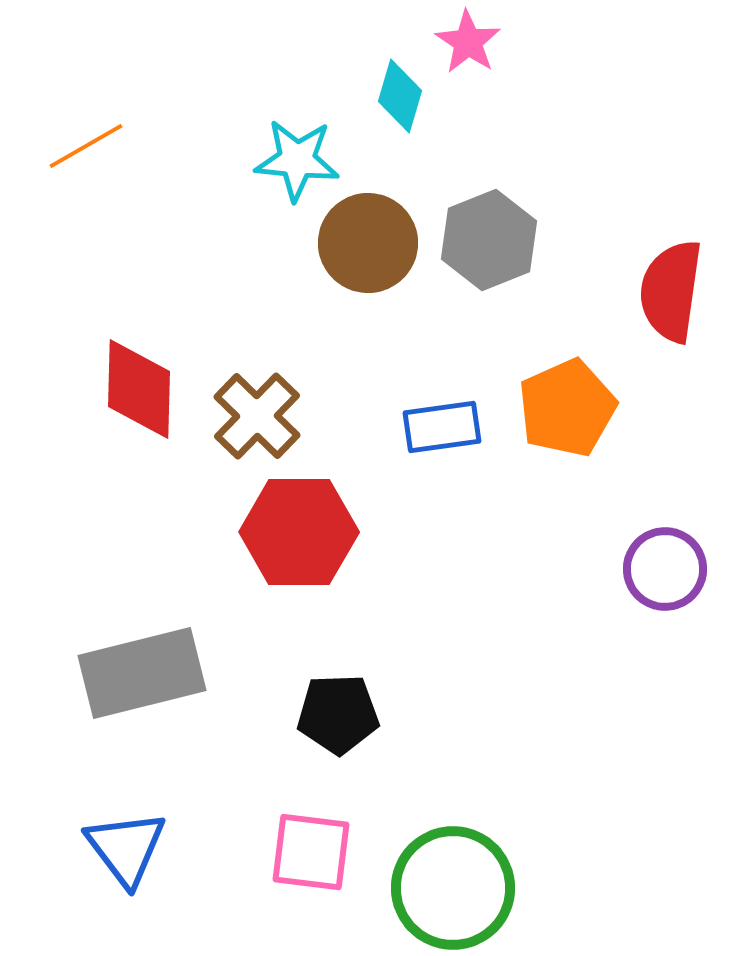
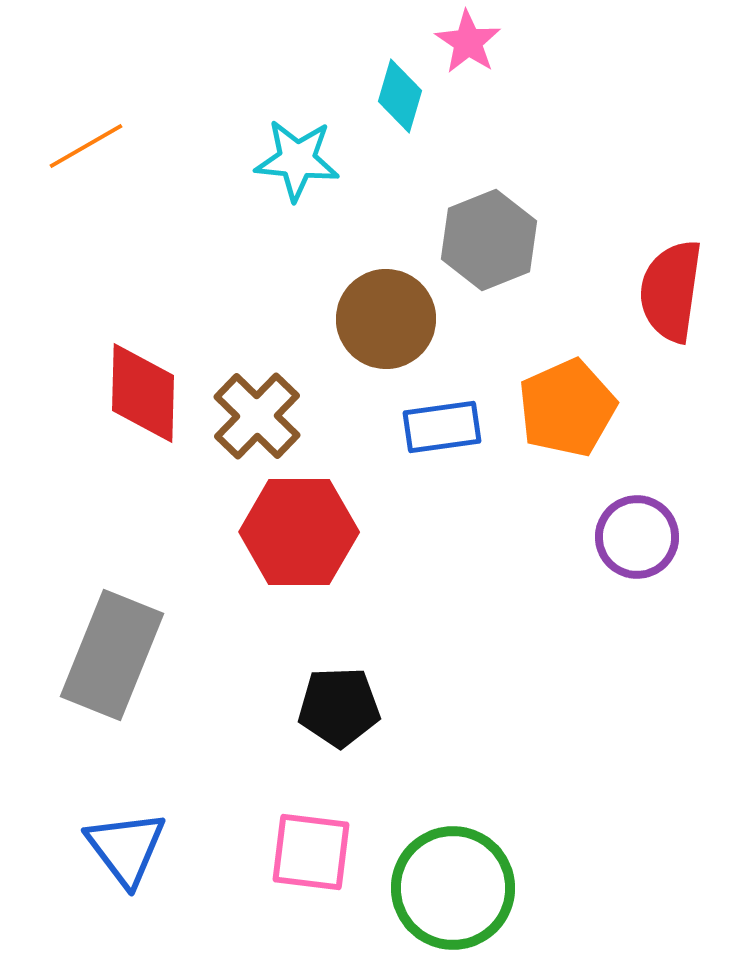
brown circle: moved 18 px right, 76 px down
red diamond: moved 4 px right, 4 px down
purple circle: moved 28 px left, 32 px up
gray rectangle: moved 30 px left, 18 px up; rotated 54 degrees counterclockwise
black pentagon: moved 1 px right, 7 px up
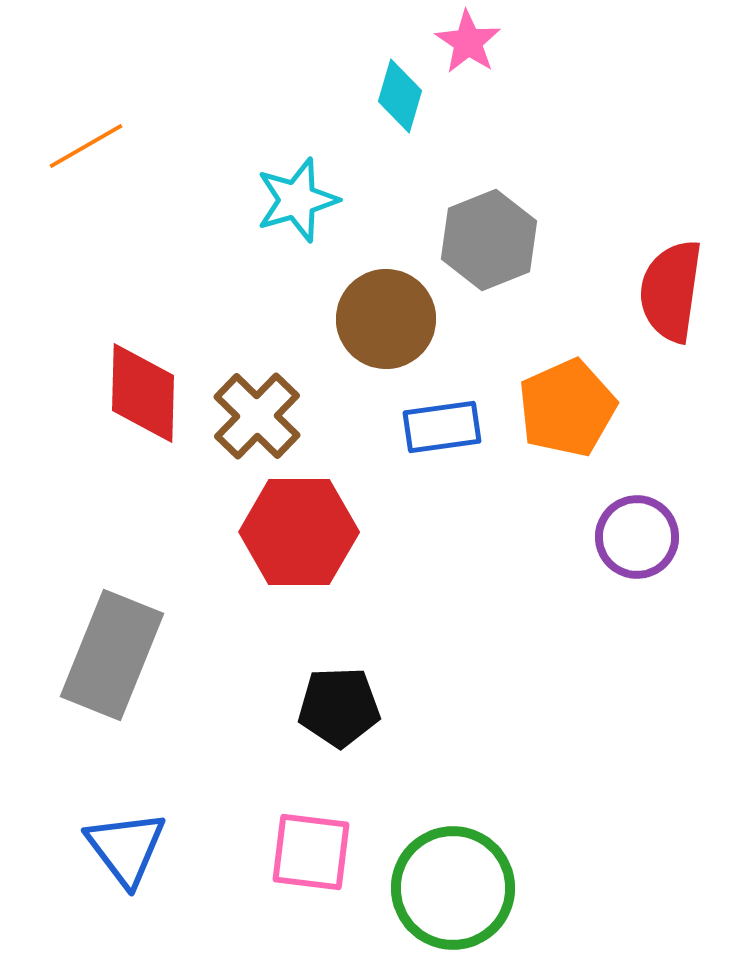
cyan star: moved 40 px down; rotated 22 degrees counterclockwise
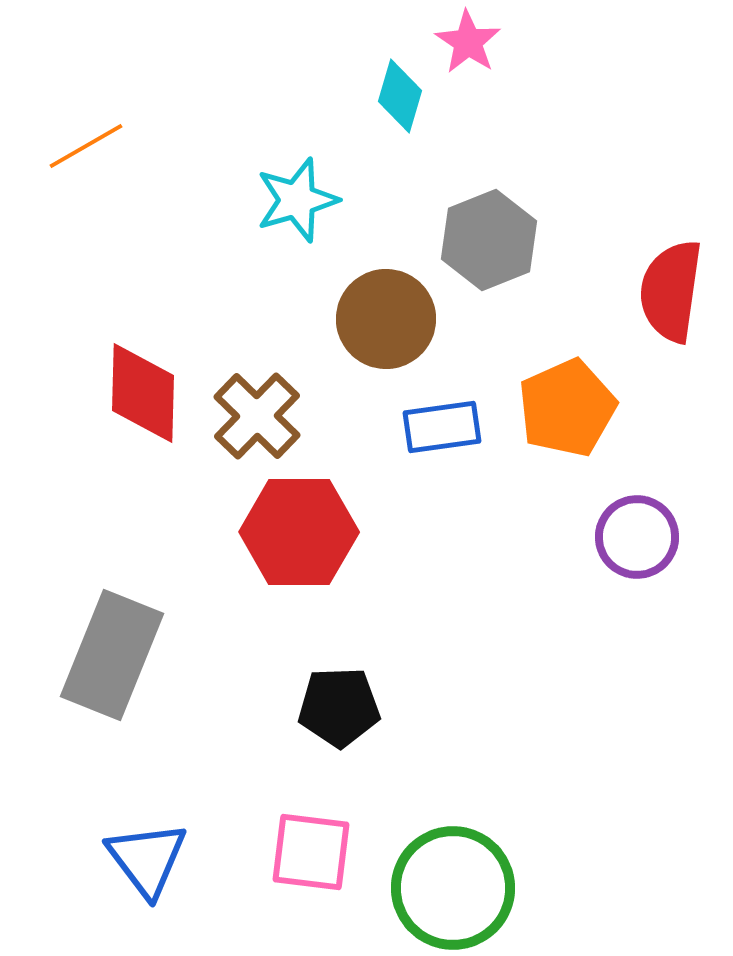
blue triangle: moved 21 px right, 11 px down
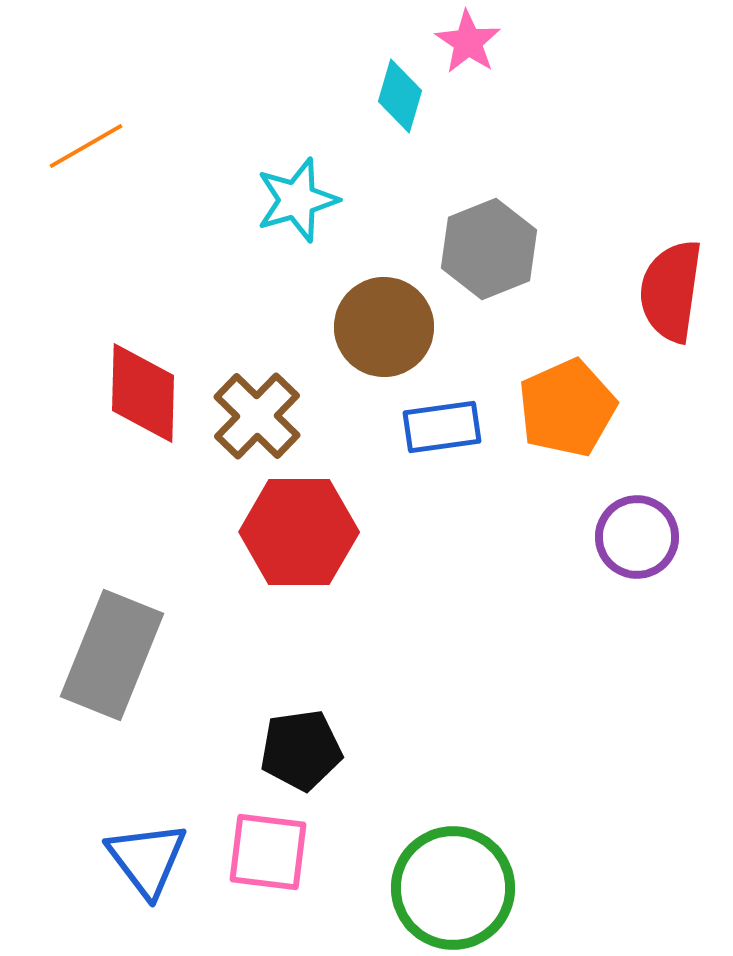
gray hexagon: moved 9 px down
brown circle: moved 2 px left, 8 px down
black pentagon: moved 38 px left, 43 px down; rotated 6 degrees counterclockwise
pink square: moved 43 px left
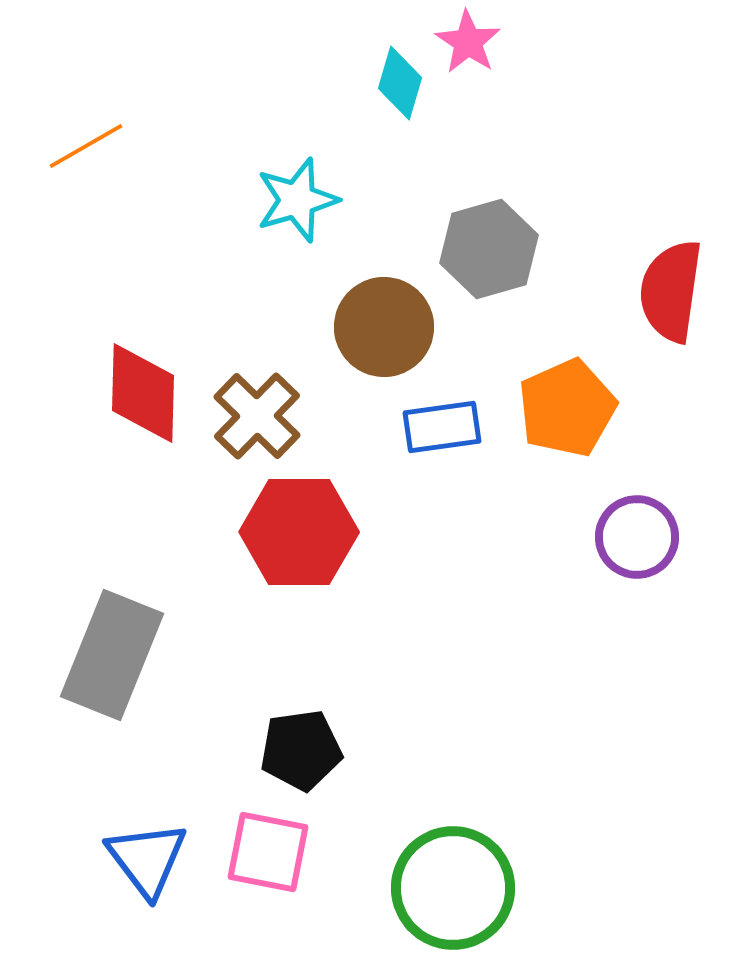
cyan diamond: moved 13 px up
gray hexagon: rotated 6 degrees clockwise
pink square: rotated 4 degrees clockwise
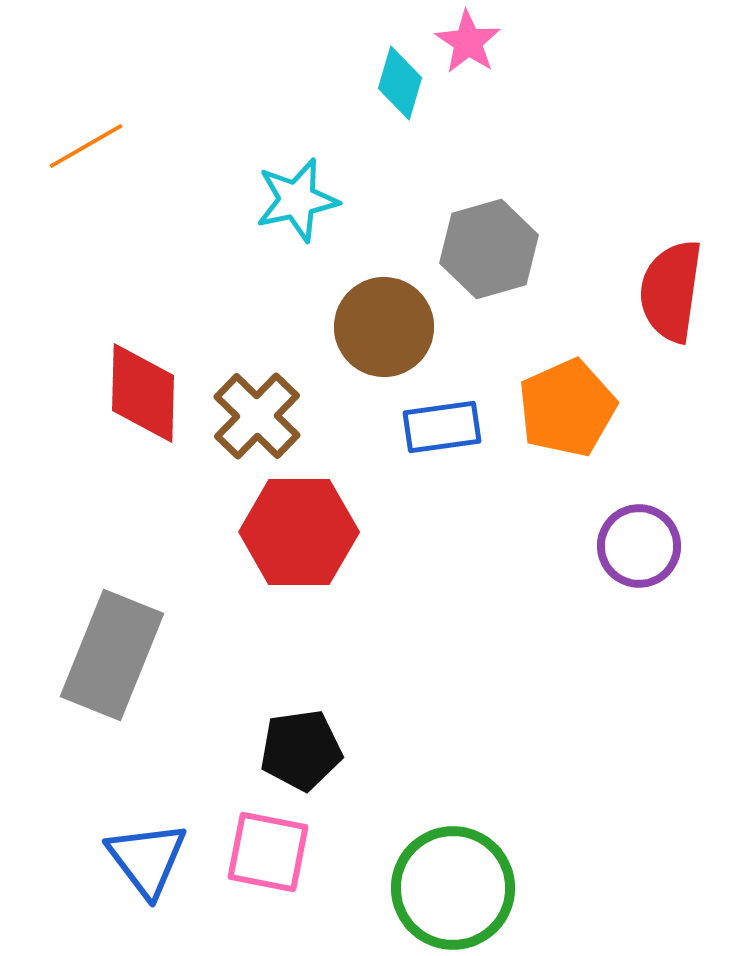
cyan star: rotated 4 degrees clockwise
purple circle: moved 2 px right, 9 px down
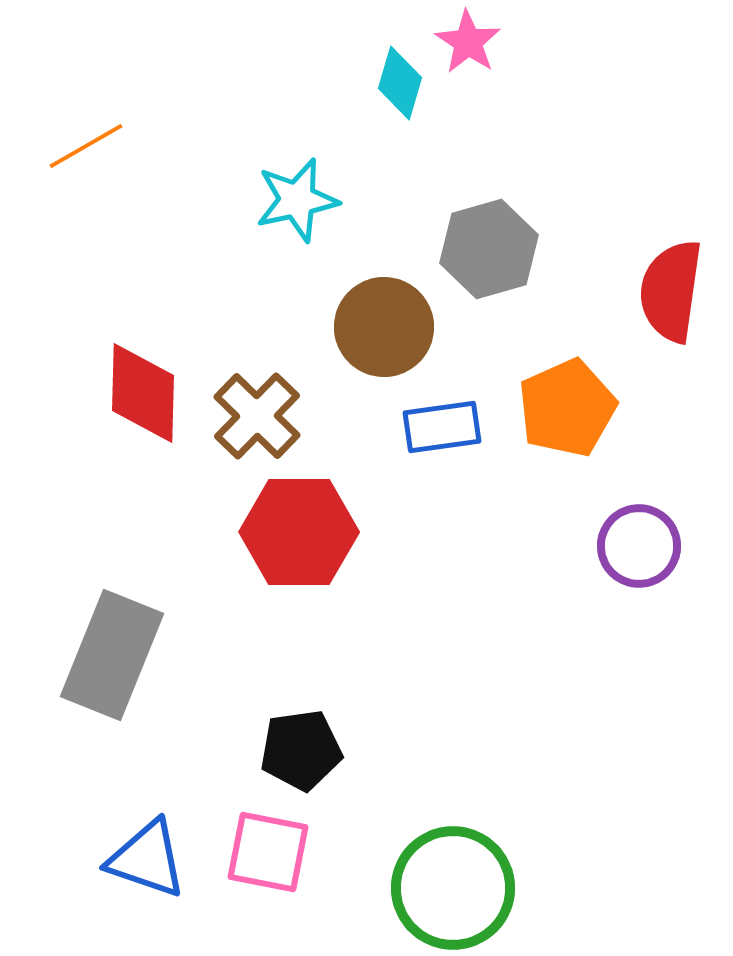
blue triangle: rotated 34 degrees counterclockwise
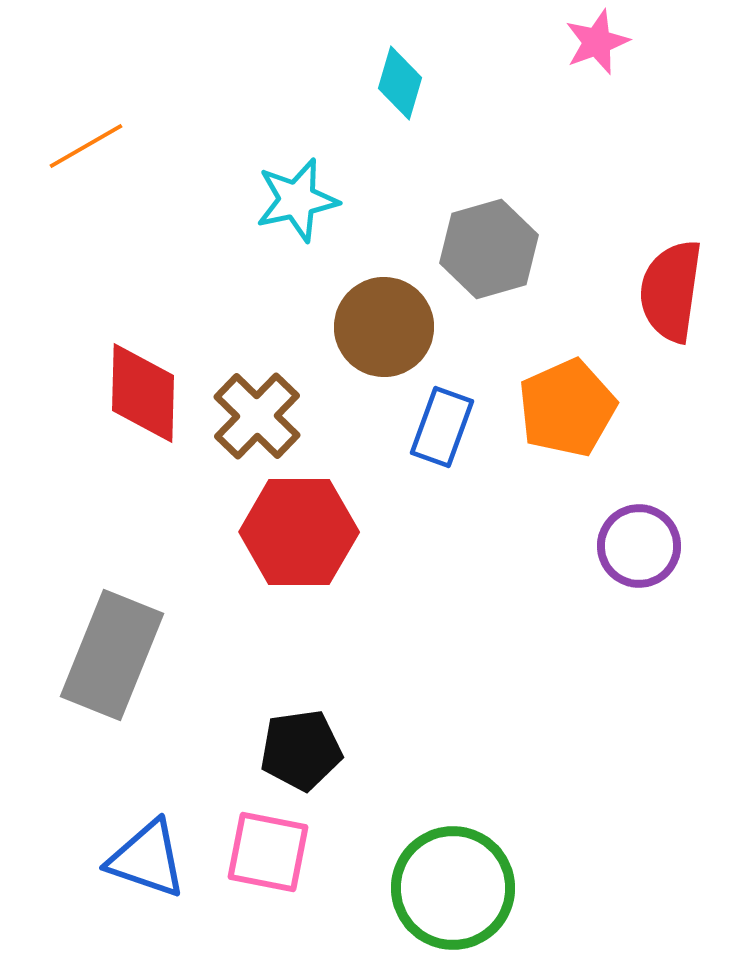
pink star: moved 129 px right; rotated 18 degrees clockwise
blue rectangle: rotated 62 degrees counterclockwise
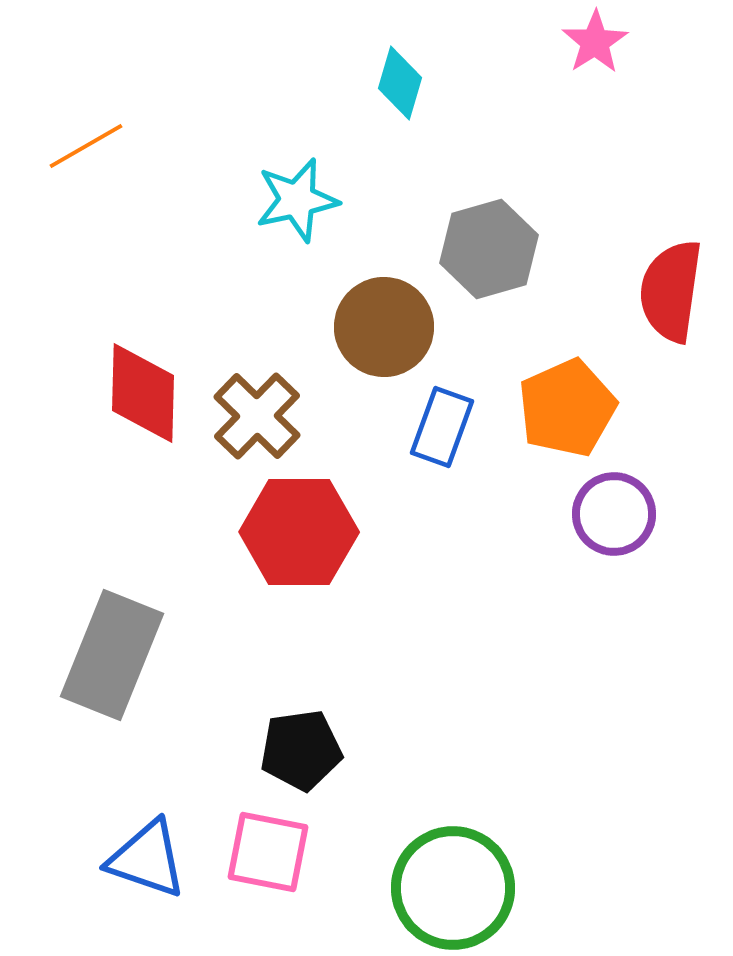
pink star: moved 2 px left; rotated 12 degrees counterclockwise
purple circle: moved 25 px left, 32 px up
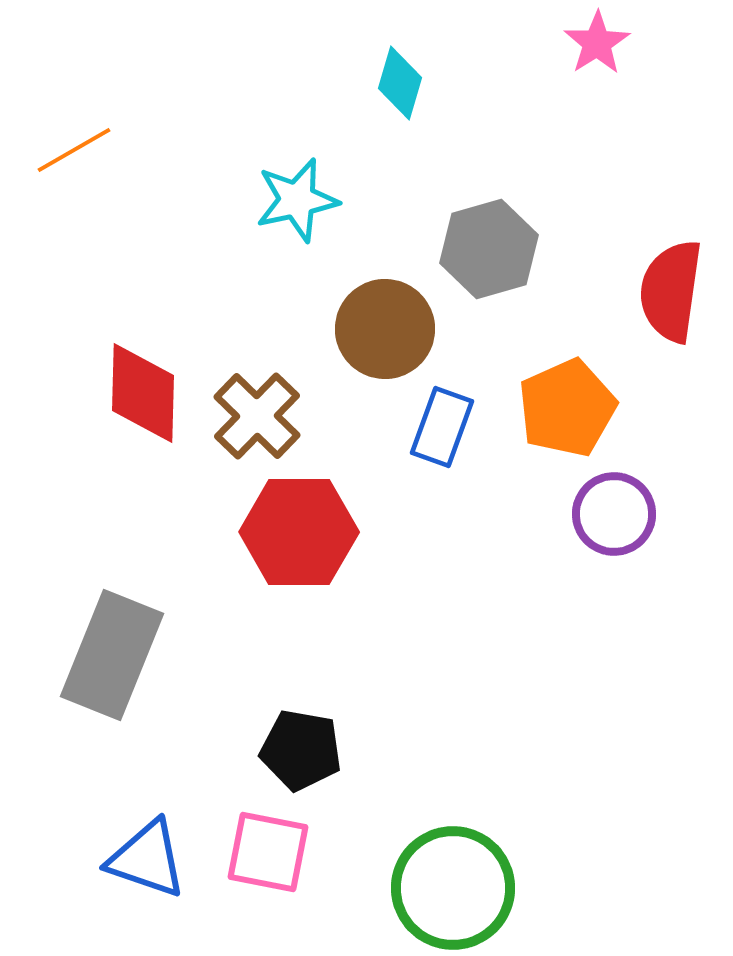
pink star: moved 2 px right, 1 px down
orange line: moved 12 px left, 4 px down
brown circle: moved 1 px right, 2 px down
black pentagon: rotated 18 degrees clockwise
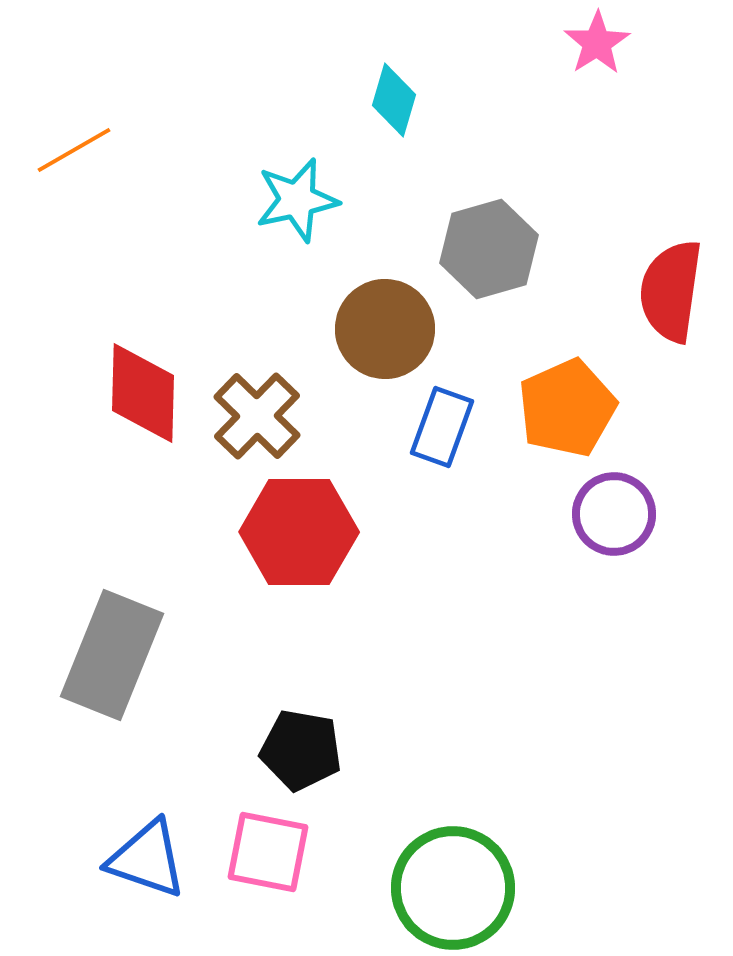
cyan diamond: moved 6 px left, 17 px down
